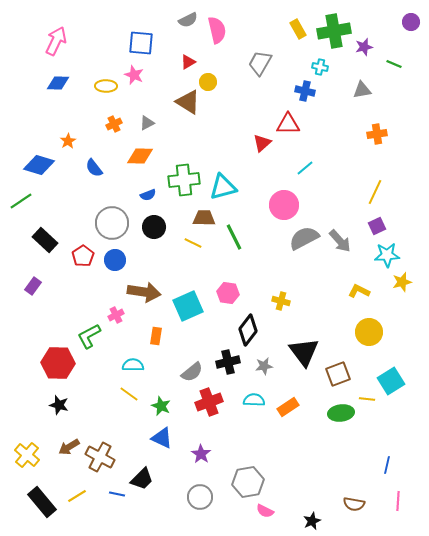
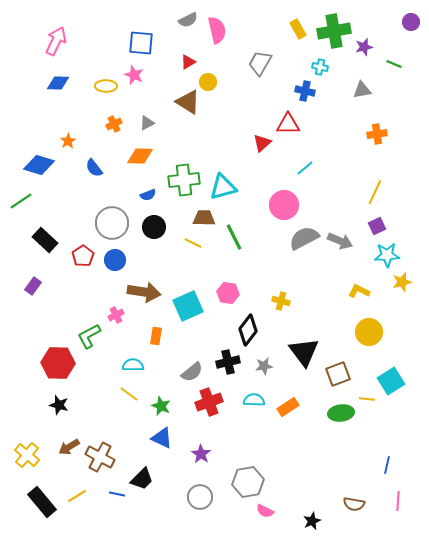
gray arrow at (340, 241): rotated 25 degrees counterclockwise
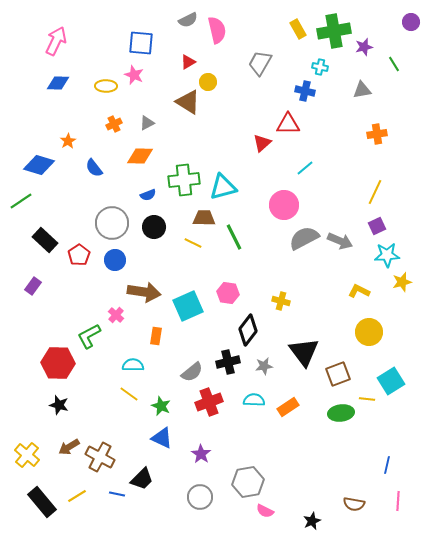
green line at (394, 64): rotated 35 degrees clockwise
red pentagon at (83, 256): moved 4 px left, 1 px up
pink cross at (116, 315): rotated 21 degrees counterclockwise
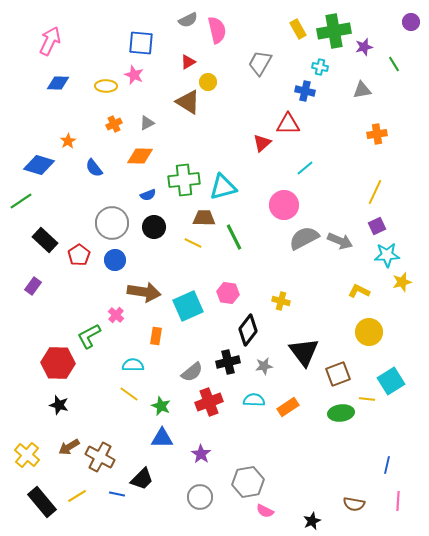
pink arrow at (56, 41): moved 6 px left
blue triangle at (162, 438): rotated 25 degrees counterclockwise
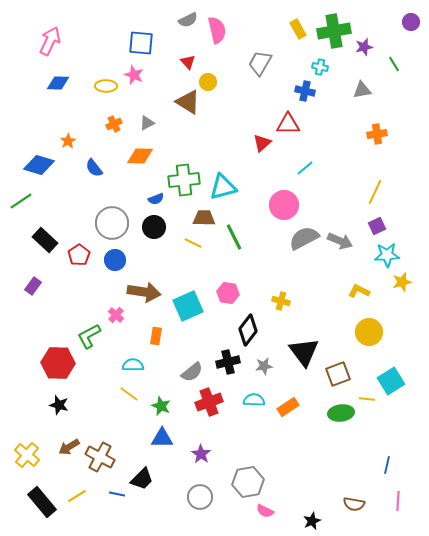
red triangle at (188, 62): rotated 42 degrees counterclockwise
blue semicircle at (148, 195): moved 8 px right, 4 px down
